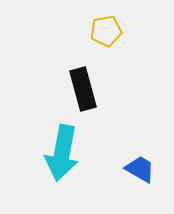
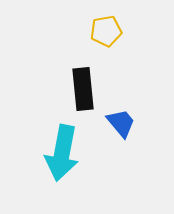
black rectangle: rotated 9 degrees clockwise
blue trapezoid: moved 19 px left, 46 px up; rotated 20 degrees clockwise
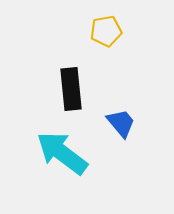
black rectangle: moved 12 px left
cyan arrow: rotated 116 degrees clockwise
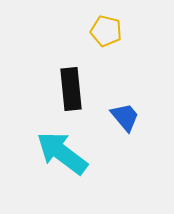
yellow pentagon: rotated 24 degrees clockwise
blue trapezoid: moved 4 px right, 6 px up
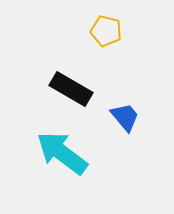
black rectangle: rotated 54 degrees counterclockwise
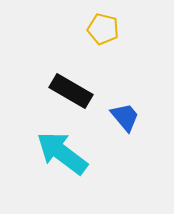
yellow pentagon: moved 3 px left, 2 px up
black rectangle: moved 2 px down
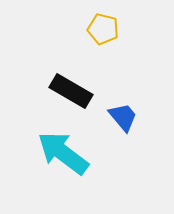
blue trapezoid: moved 2 px left
cyan arrow: moved 1 px right
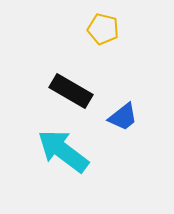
blue trapezoid: rotated 92 degrees clockwise
cyan arrow: moved 2 px up
